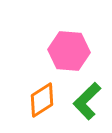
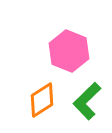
pink hexagon: rotated 18 degrees clockwise
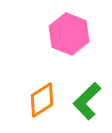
pink hexagon: moved 17 px up
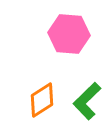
pink hexagon: rotated 18 degrees counterclockwise
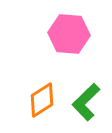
green L-shape: moved 1 px left, 1 px down
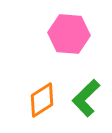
green L-shape: moved 4 px up
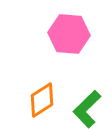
green L-shape: moved 1 px right, 11 px down
